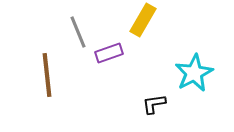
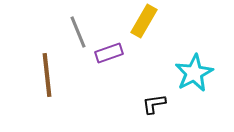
yellow rectangle: moved 1 px right, 1 px down
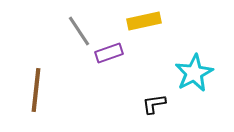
yellow rectangle: rotated 48 degrees clockwise
gray line: moved 1 px right, 1 px up; rotated 12 degrees counterclockwise
brown line: moved 11 px left, 15 px down; rotated 12 degrees clockwise
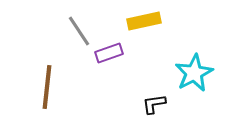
brown line: moved 11 px right, 3 px up
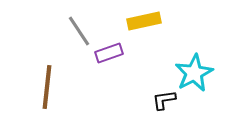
black L-shape: moved 10 px right, 4 px up
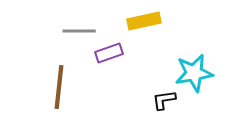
gray line: rotated 56 degrees counterclockwise
cyan star: rotated 18 degrees clockwise
brown line: moved 12 px right
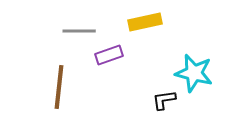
yellow rectangle: moved 1 px right, 1 px down
purple rectangle: moved 2 px down
cyan star: rotated 24 degrees clockwise
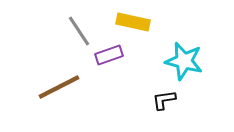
yellow rectangle: moved 12 px left; rotated 24 degrees clockwise
gray line: rotated 56 degrees clockwise
cyan star: moved 10 px left, 12 px up
brown line: rotated 57 degrees clockwise
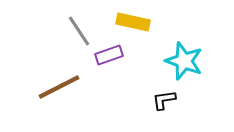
cyan star: rotated 6 degrees clockwise
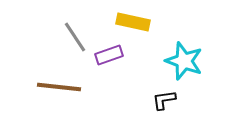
gray line: moved 4 px left, 6 px down
brown line: rotated 33 degrees clockwise
